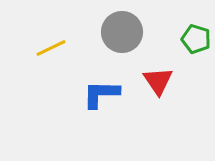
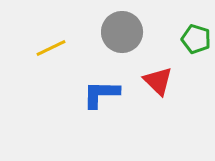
red triangle: rotated 12 degrees counterclockwise
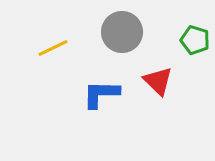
green pentagon: moved 1 px left, 1 px down
yellow line: moved 2 px right
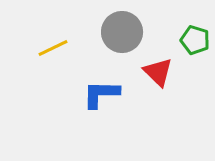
red triangle: moved 9 px up
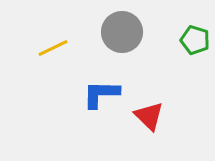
red triangle: moved 9 px left, 44 px down
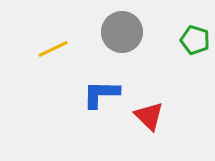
yellow line: moved 1 px down
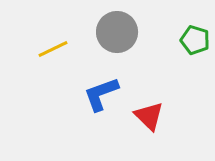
gray circle: moved 5 px left
blue L-shape: rotated 21 degrees counterclockwise
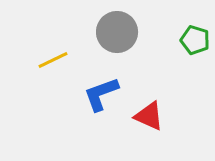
yellow line: moved 11 px down
red triangle: rotated 20 degrees counterclockwise
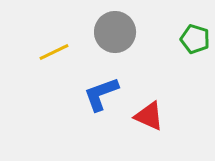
gray circle: moved 2 px left
green pentagon: moved 1 px up
yellow line: moved 1 px right, 8 px up
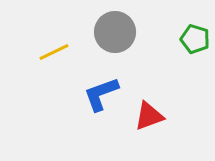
red triangle: rotated 44 degrees counterclockwise
